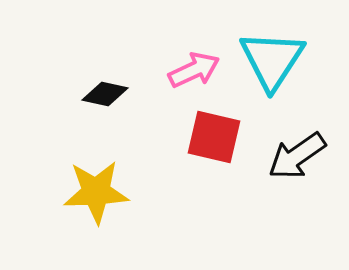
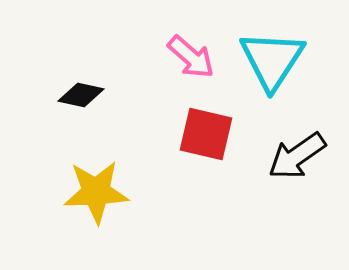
pink arrow: moved 3 px left, 13 px up; rotated 66 degrees clockwise
black diamond: moved 24 px left, 1 px down
red square: moved 8 px left, 3 px up
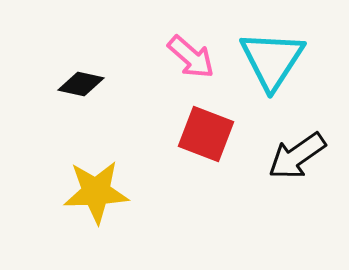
black diamond: moved 11 px up
red square: rotated 8 degrees clockwise
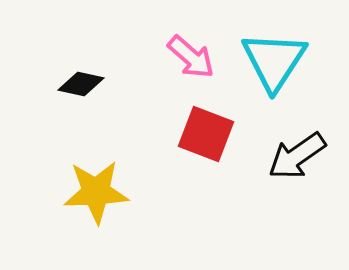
cyan triangle: moved 2 px right, 1 px down
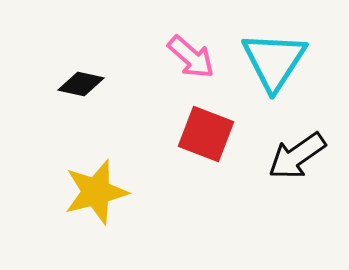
yellow star: rotated 12 degrees counterclockwise
